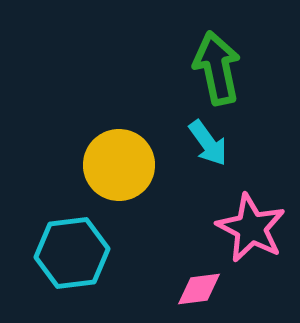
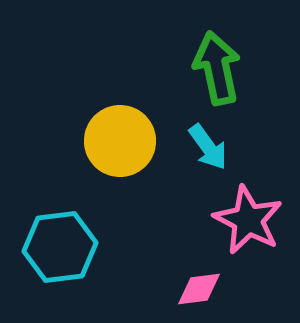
cyan arrow: moved 4 px down
yellow circle: moved 1 px right, 24 px up
pink star: moved 3 px left, 8 px up
cyan hexagon: moved 12 px left, 6 px up
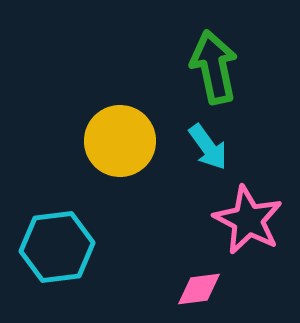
green arrow: moved 3 px left, 1 px up
cyan hexagon: moved 3 px left
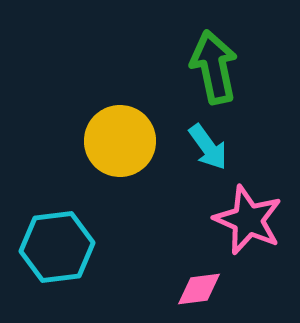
pink star: rotated 4 degrees counterclockwise
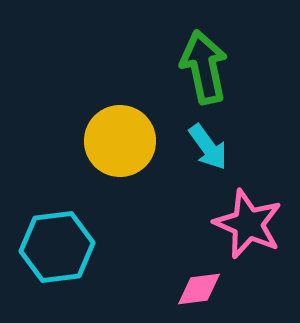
green arrow: moved 10 px left
pink star: moved 4 px down
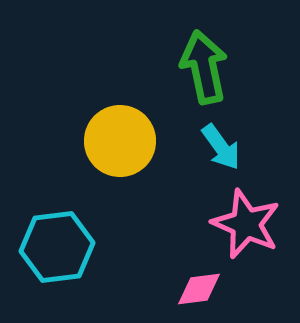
cyan arrow: moved 13 px right
pink star: moved 2 px left
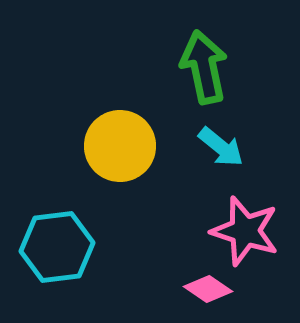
yellow circle: moved 5 px down
cyan arrow: rotated 15 degrees counterclockwise
pink star: moved 1 px left, 7 px down; rotated 6 degrees counterclockwise
pink diamond: moved 9 px right; rotated 42 degrees clockwise
